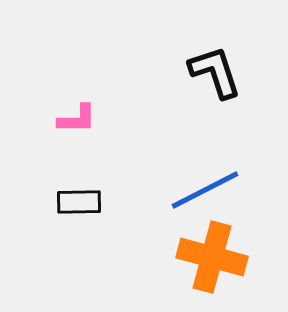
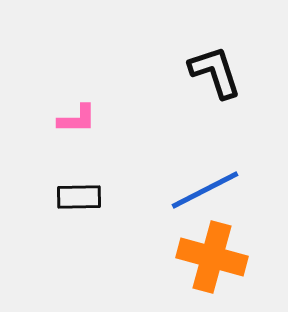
black rectangle: moved 5 px up
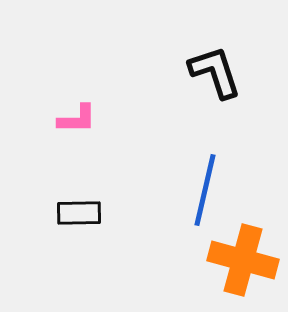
blue line: rotated 50 degrees counterclockwise
black rectangle: moved 16 px down
orange cross: moved 31 px right, 3 px down
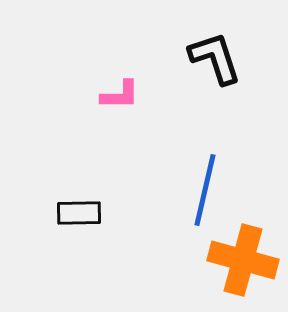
black L-shape: moved 14 px up
pink L-shape: moved 43 px right, 24 px up
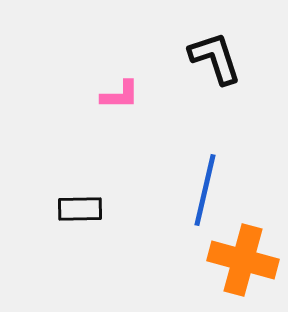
black rectangle: moved 1 px right, 4 px up
